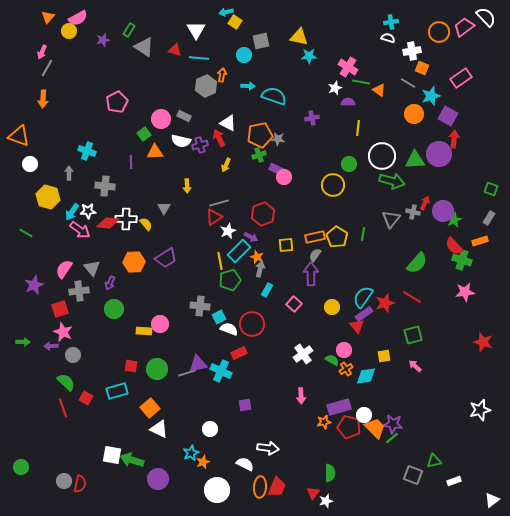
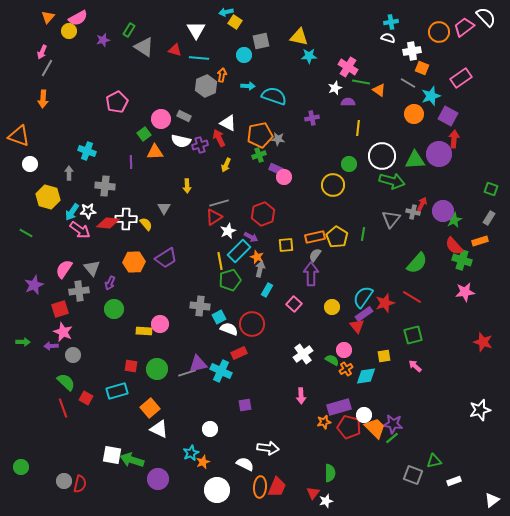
red arrow at (425, 203): moved 3 px left, 1 px down
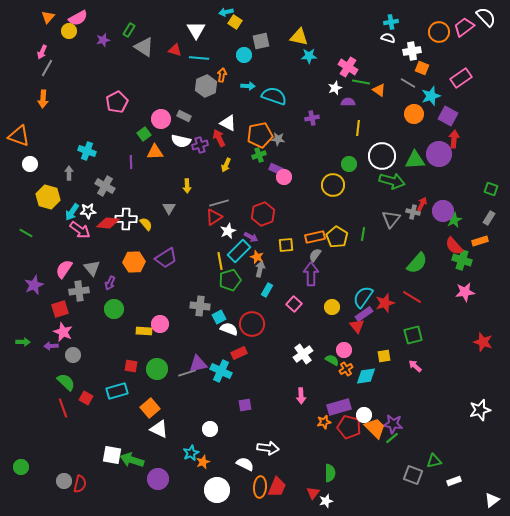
gray cross at (105, 186): rotated 24 degrees clockwise
gray triangle at (164, 208): moved 5 px right
